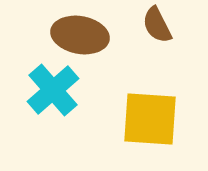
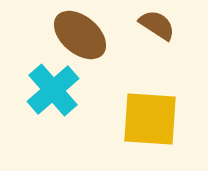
brown semicircle: rotated 150 degrees clockwise
brown ellipse: rotated 30 degrees clockwise
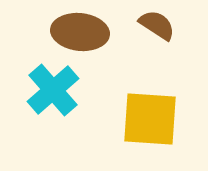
brown ellipse: moved 3 px up; rotated 34 degrees counterclockwise
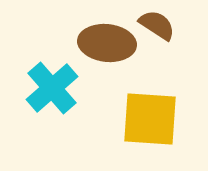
brown ellipse: moved 27 px right, 11 px down
cyan cross: moved 1 px left, 2 px up
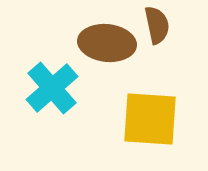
brown semicircle: rotated 45 degrees clockwise
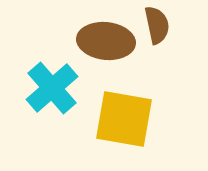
brown ellipse: moved 1 px left, 2 px up
yellow square: moved 26 px left; rotated 6 degrees clockwise
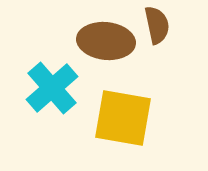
yellow square: moved 1 px left, 1 px up
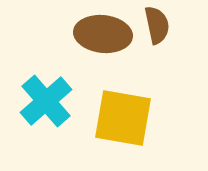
brown ellipse: moved 3 px left, 7 px up
cyan cross: moved 6 px left, 13 px down
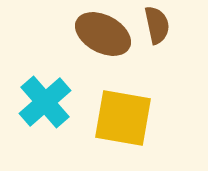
brown ellipse: rotated 22 degrees clockwise
cyan cross: moved 1 px left, 1 px down
